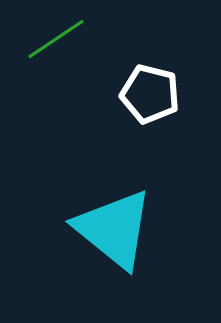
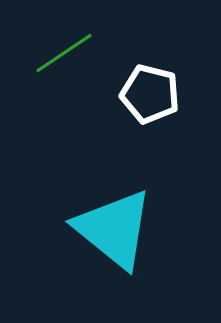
green line: moved 8 px right, 14 px down
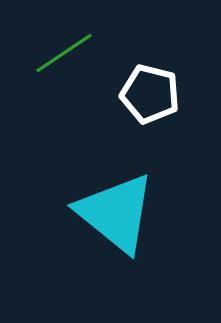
cyan triangle: moved 2 px right, 16 px up
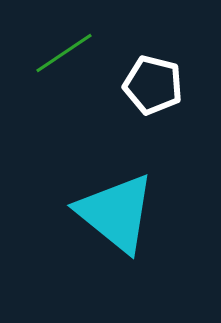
white pentagon: moved 3 px right, 9 px up
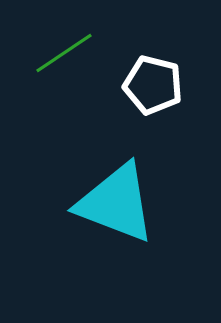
cyan triangle: moved 10 px up; rotated 18 degrees counterclockwise
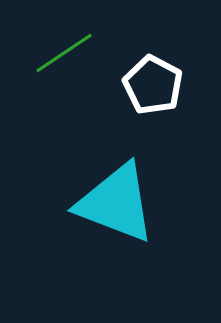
white pentagon: rotated 14 degrees clockwise
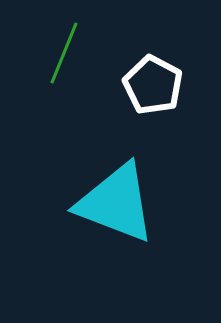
green line: rotated 34 degrees counterclockwise
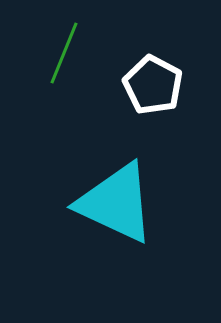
cyan triangle: rotated 4 degrees clockwise
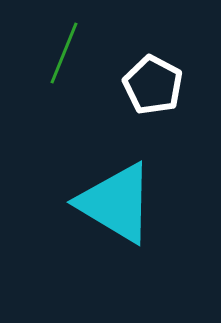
cyan triangle: rotated 6 degrees clockwise
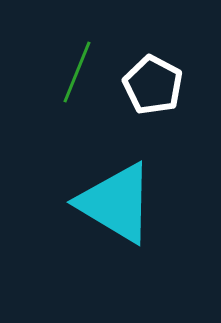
green line: moved 13 px right, 19 px down
